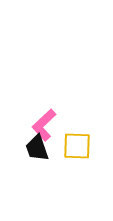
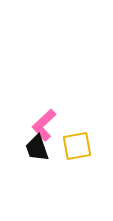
yellow square: rotated 12 degrees counterclockwise
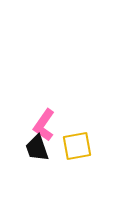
pink L-shape: rotated 12 degrees counterclockwise
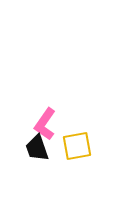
pink L-shape: moved 1 px right, 1 px up
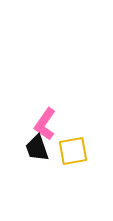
yellow square: moved 4 px left, 5 px down
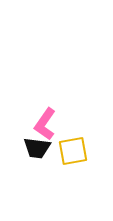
black trapezoid: rotated 64 degrees counterclockwise
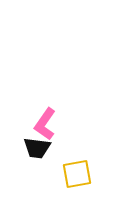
yellow square: moved 4 px right, 23 px down
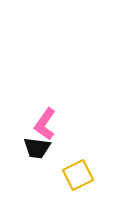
yellow square: moved 1 px right, 1 px down; rotated 16 degrees counterclockwise
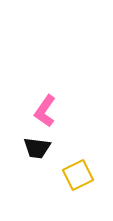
pink L-shape: moved 13 px up
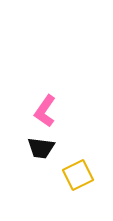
black trapezoid: moved 4 px right
